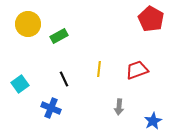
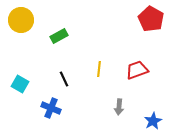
yellow circle: moved 7 px left, 4 px up
cyan square: rotated 24 degrees counterclockwise
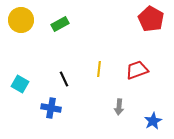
green rectangle: moved 1 px right, 12 px up
blue cross: rotated 12 degrees counterclockwise
